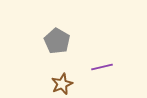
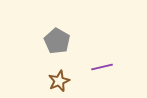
brown star: moved 3 px left, 3 px up
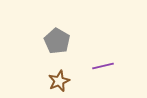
purple line: moved 1 px right, 1 px up
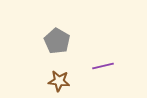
brown star: rotated 30 degrees clockwise
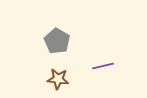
brown star: moved 1 px left, 2 px up
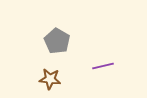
brown star: moved 8 px left
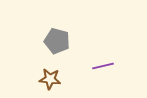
gray pentagon: rotated 15 degrees counterclockwise
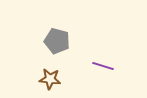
purple line: rotated 30 degrees clockwise
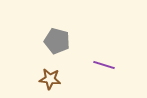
purple line: moved 1 px right, 1 px up
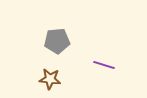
gray pentagon: rotated 20 degrees counterclockwise
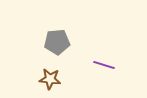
gray pentagon: moved 1 px down
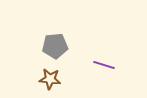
gray pentagon: moved 2 px left, 4 px down
